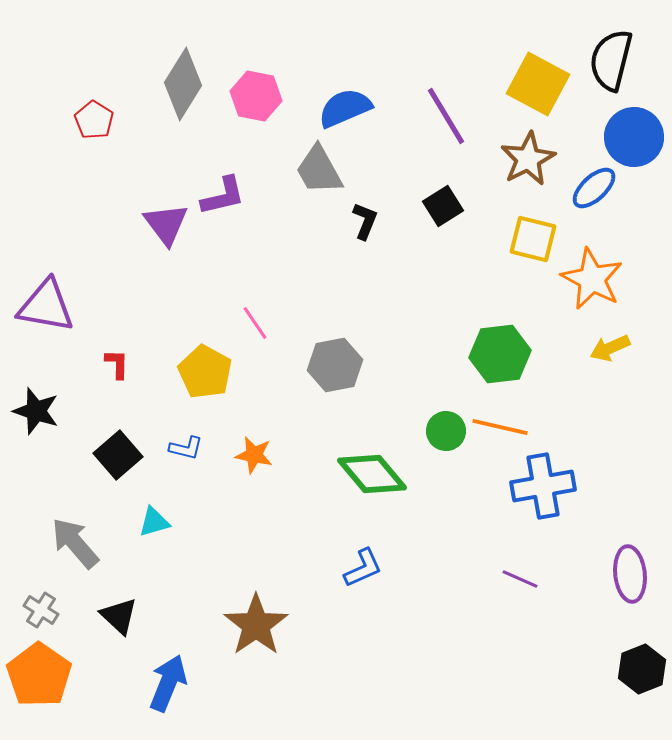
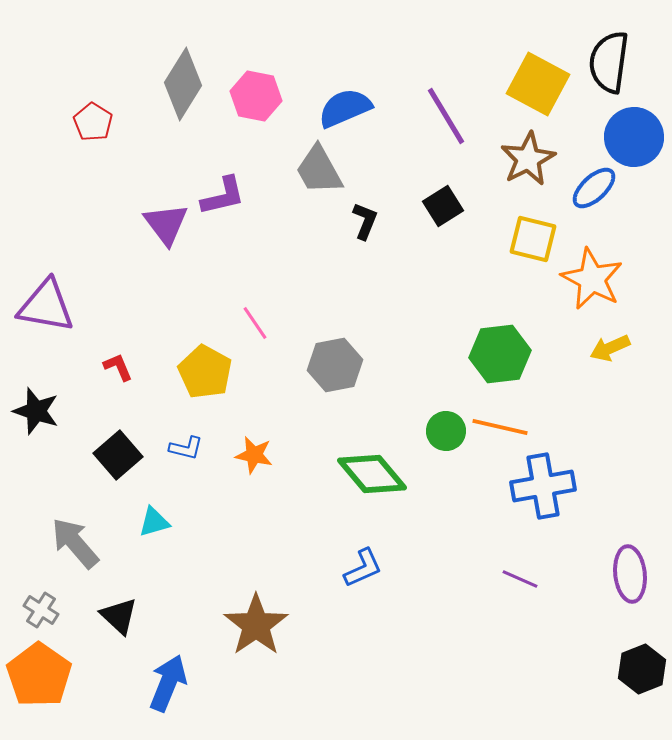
black semicircle at (611, 60): moved 2 px left, 2 px down; rotated 6 degrees counterclockwise
red pentagon at (94, 120): moved 1 px left, 2 px down
red L-shape at (117, 364): moved 1 px right, 3 px down; rotated 24 degrees counterclockwise
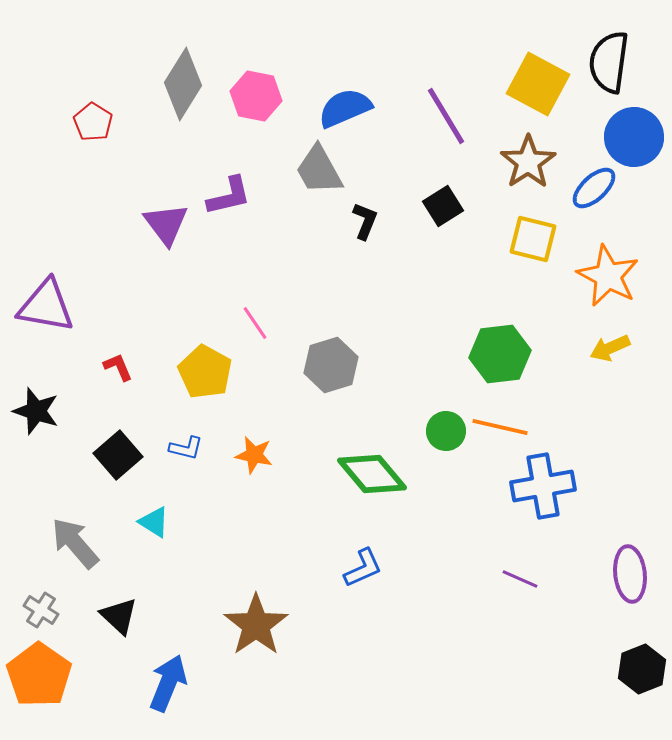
brown star at (528, 159): moved 3 px down; rotated 6 degrees counterclockwise
purple L-shape at (223, 196): moved 6 px right
orange star at (592, 279): moved 16 px right, 3 px up
gray hexagon at (335, 365): moved 4 px left; rotated 6 degrees counterclockwise
cyan triangle at (154, 522): rotated 48 degrees clockwise
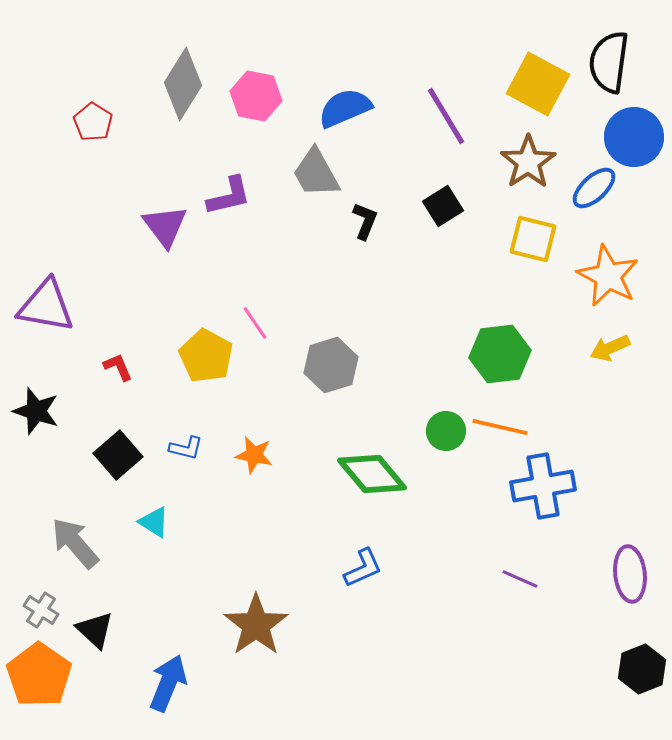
gray trapezoid at (319, 170): moved 3 px left, 3 px down
purple triangle at (166, 224): moved 1 px left, 2 px down
yellow pentagon at (205, 372): moved 1 px right, 16 px up
black triangle at (119, 616): moved 24 px left, 14 px down
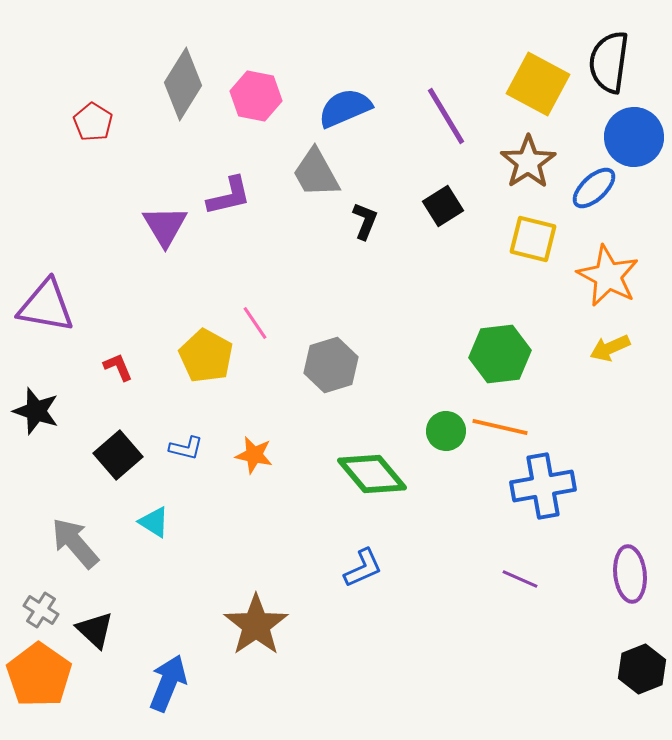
purple triangle at (165, 226): rotated 6 degrees clockwise
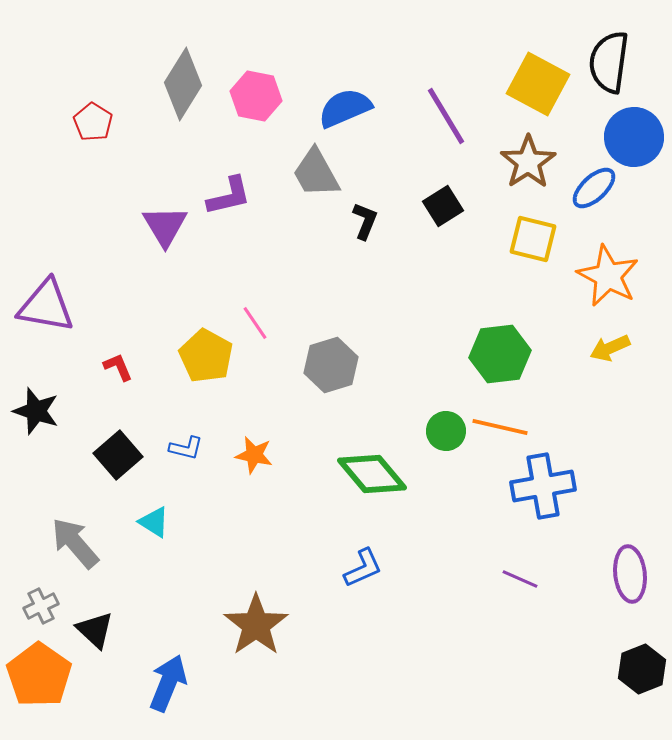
gray cross at (41, 610): moved 4 px up; rotated 32 degrees clockwise
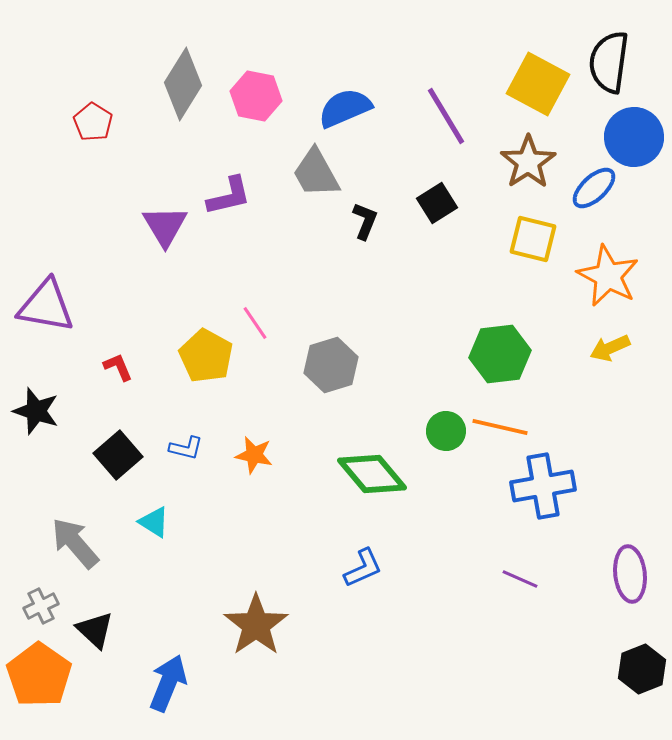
black square at (443, 206): moved 6 px left, 3 px up
